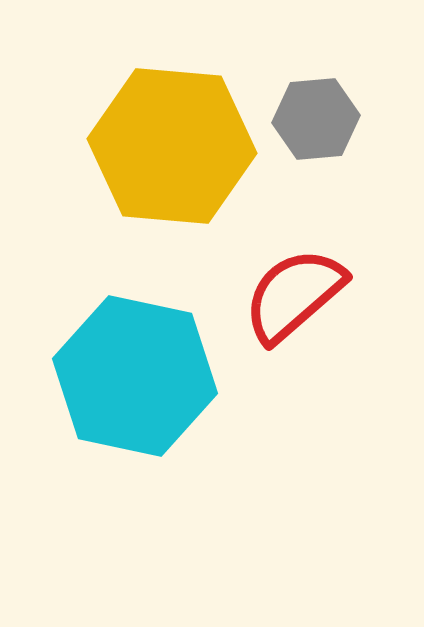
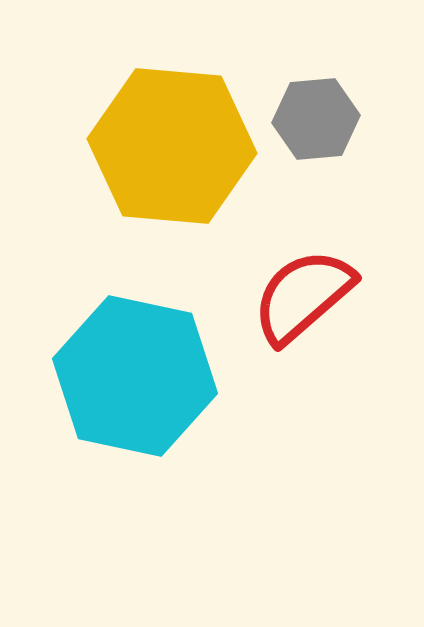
red semicircle: moved 9 px right, 1 px down
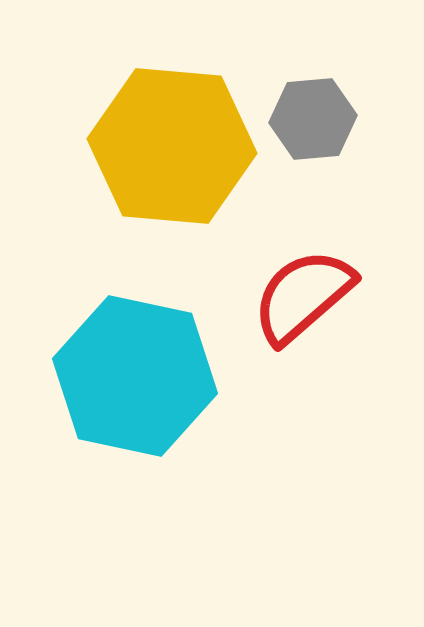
gray hexagon: moved 3 px left
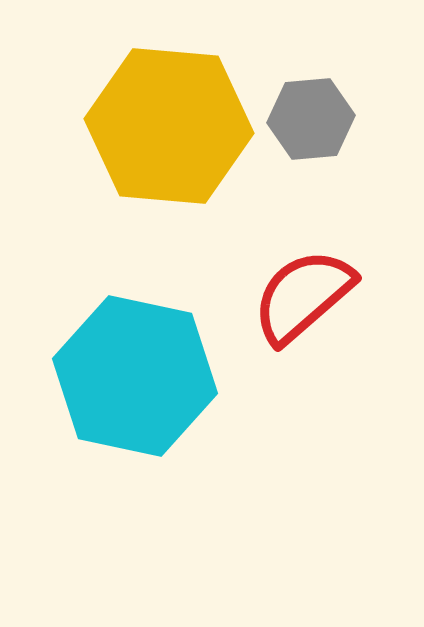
gray hexagon: moved 2 px left
yellow hexagon: moved 3 px left, 20 px up
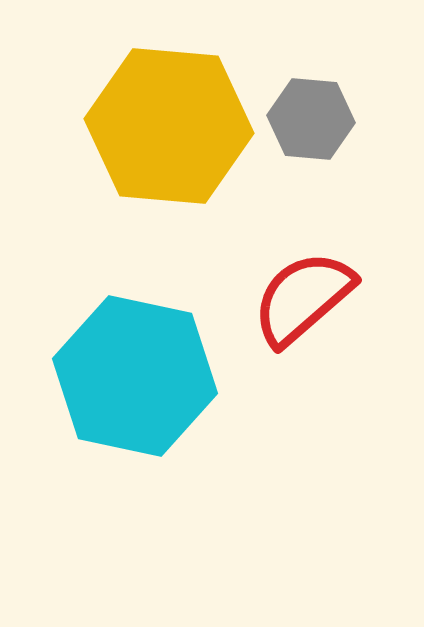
gray hexagon: rotated 10 degrees clockwise
red semicircle: moved 2 px down
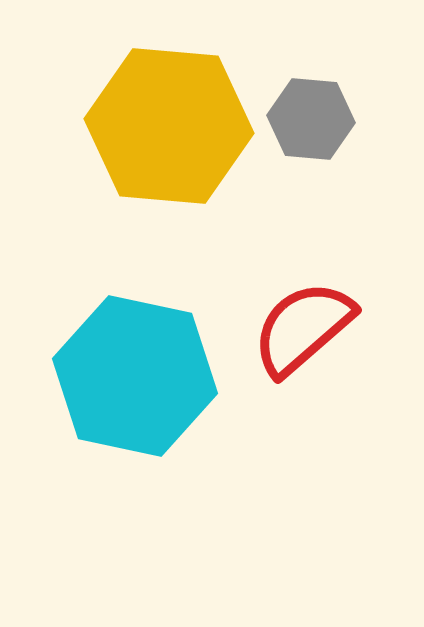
red semicircle: moved 30 px down
